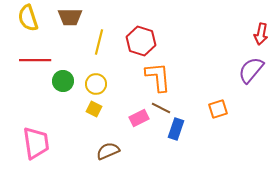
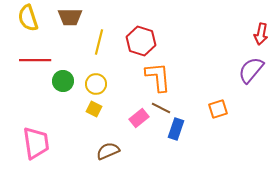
pink rectangle: rotated 12 degrees counterclockwise
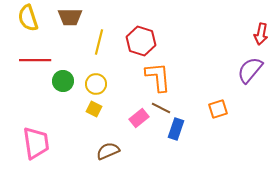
purple semicircle: moved 1 px left
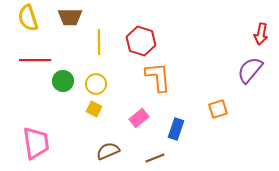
yellow line: rotated 15 degrees counterclockwise
brown line: moved 6 px left, 50 px down; rotated 48 degrees counterclockwise
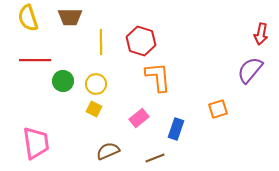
yellow line: moved 2 px right
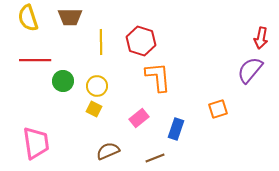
red arrow: moved 4 px down
yellow circle: moved 1 px right, 2 px down
